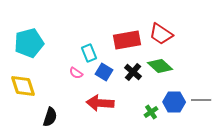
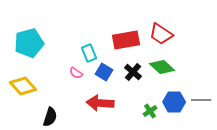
red rectangle: moved 1 px left
green diamond: moved 2 px right, 1 px down
yellow diamond: rotated 24 degrees counterclockwise
green cross: moved 1 px left, 1 px up
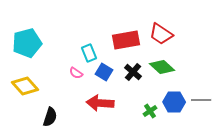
cyan pentagon: moved 2 px left
yellow diamond: moved 2 px right
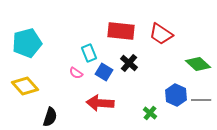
red rectangle: moved 5 px left, 9 px up; rotated 16 degrees clockwise
green diamond: moved 36 px right, 3 px up
black cross: moved 4 px left, 9 px up
blue hexagon: moved 2 px right, 7 px up; rotated 25 degrees clockwise
green cross: moved 2 px down; rotated 16 degrees counterclockwise
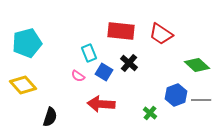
green diamond: moved 1 px left, 1 px down
pink semicircle: moved 2 px right, 3 px down
yellow diamond: moved 2 px left, 1 px up
blue hexagon: rotated 15 degrees clockwise
red arrow: moved 1 px right, 1 px down
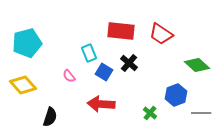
pink semicircle: moved 9 px left; rotated 16 degrees clockwise
gray line: moved 13 px down
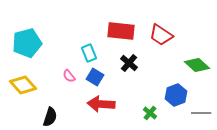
red trapezoid: moved 1 px down
blue square: moved 9 px left, 5 px down
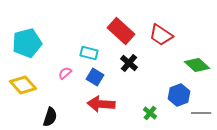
red rectangle: rotated 36 degrees clockwise
cyan rectangle: rotated 54 degrees counterclockwise
pink semicircle: moved 4 px left, 3 px up; rotated 88 degrees clockwise
blue hexagon: moved 3 px right
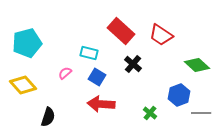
black cross: moved 4 px right, 1 px down
blue square: moved 2 px right
black semicircle: moved 2 px left
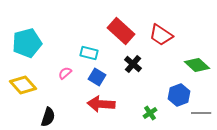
green cross: rotated 16 degrees clockwise
